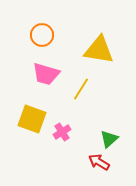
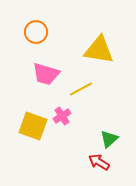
orange circle: moved 6 px left, 3 px up
yellow line: rotated 30 degrees clockwise
yellow square: moved 1 px right, 7 px down
pink cross: moved 16 px up
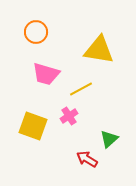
pink cross: moved 7 px right
red arrow: moved 12 px left, 3 px up
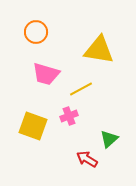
pink cross: rotated 12 degrees clockwise
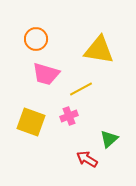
orange circle: moved 7 px down
yellow square: moved 2 px left, 4 px up
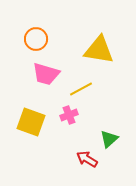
pink cross: moved 1 px up
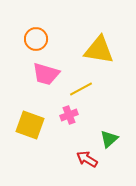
yellow square: moved 1 px left, 3 px down
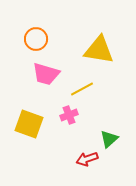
yellow line: moved 1 px right
yellow square: moved 1 px left, 1 px up
red arrow: rotated 50 degrees counterclockwise
